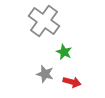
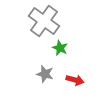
green star: moved 4 px left, 4 px up
red arrow: moved 3 px right, 2 px up
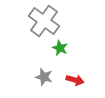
gray star: moved 1 px left, 3 px down
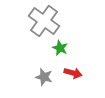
red arrow: moved 2 px left, 7 px up
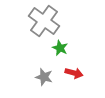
red arrow: moved 1 px right
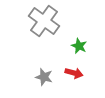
green star: moved 19 px right, 2 px up
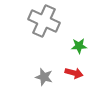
gray cross: rotated 12 degrees counterclockwise
green star: rotated 28 degrees counterclockwise
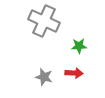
red arrow: rotated 12 degrees counterclockwise
